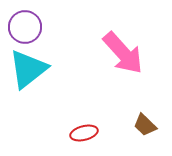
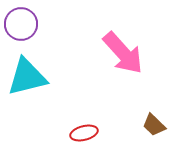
purple circle: moved 4 px left, 3 px up
cyan triangle: moved 1 px left, 8 px down; rotated 24 degrees clockwise
brown trapezoid: moved 9 px right
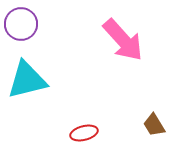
pink arrow: moved 13 px up
cyan triangle: moved 3 px down
brown trapezoid: rotated 15 degrees clockwise
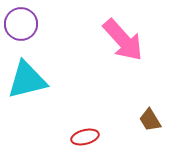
brown trapezoid: moved 4 px left, 5 px up
red ellipse: moved 1 px right, 4 px down
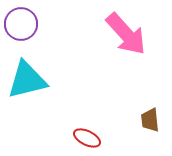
pink arrow: moved 3 px right, 6 px up
brown trapezoid: rotated 25 degrees clockwise
red ellipse: moved 2 px right, 1 px down; rotated 40 degrees clockwise
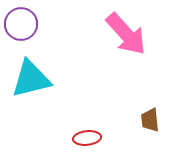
cyan triangle: moved 4 px right, 1 px up
red ellipse: rotated 32 degrees counterclockwise
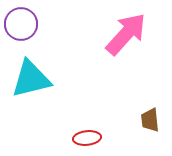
pink arrow: rotated 96 degrees counterclockwise
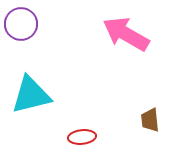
pink arrow: rotated 102 degrees counterclockwise
cyan triangle: moved 16 px down
red ellipse: moved 5 px left, 1 px up
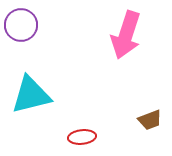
purple circle: moved 1 px down
pink arrow: moved 1 px down; rotated 102 degrees counterclockwise
brown trapezoid: rotated 105 degrees counterclockwise
